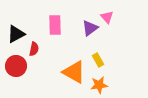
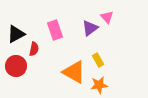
pink rectangle: moved 5 px down; rotated 18 degrees counterclockwise
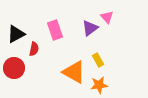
red circle: moved 2 px left, 2 px down
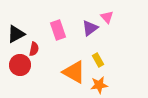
pink rectangle: moved 3 px right
red circle: moved 6 px right, 3 px up
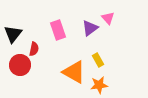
pink triangle: moved 1 px right, 1 px down
black triangle: moved 3 px left; rotated 24 degrees counterclockwise
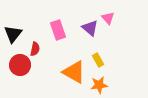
purple triangle: rotated 42 degrees counterclockwise
red semicircle: moved 1 px right
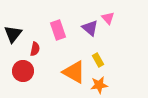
red circle: moved 3 px right, 6 px down
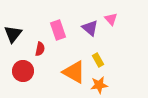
pink triangle: moved 3 px right, 1 px down
red semicircle: moved 5 px right
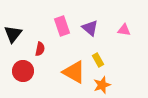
pink triangle: moved 13 px right, 11 px down; rotated 40 degrees counterclockwise
pink rectangle: moved 4 px right, 4 px up
orange star: moved 3 px right; rotated 12 degrees counterclockwise
